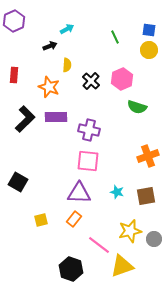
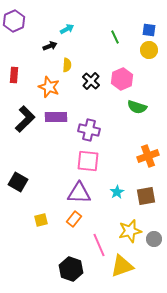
cyan star: rotated 24 degrees clockwise
pink line: rotated 30 degrees clockwise
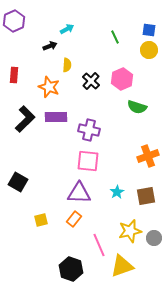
gray circle: moved 1 px up
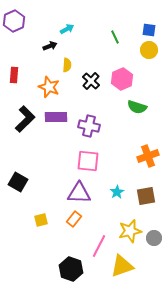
purple cross: moved 4 px up
pink line: moved 1 px down; rotated 50 degrees clockwise
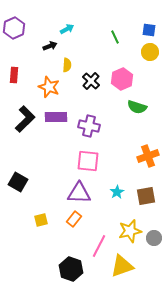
purple hexagon: moved 7 px down
yellow circle: moved 1 px right, 2 px down
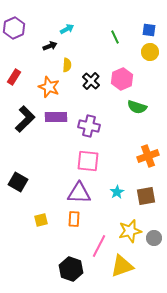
red rectangle: moved 2 px down; rotated 28 degrees clockwise
orange rectangle: rotated 35 degrees counterclockwise
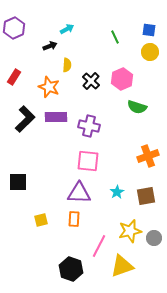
black square: rotated 30 degrees counterclockwise
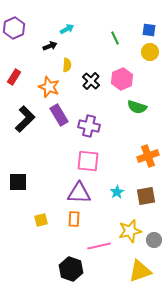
green line: moved 1 px down
purple rectangle: moved 3 px right, 2 px up; rotated 60 degrees clockwise
gray circle: moved 2 px down
pink line: rotated 50 degrees clockwise
yellow triangle: moved 18 px right, 5 px down
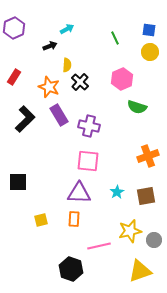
black cross: moved 11 px left, 1 px down
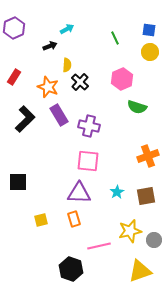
orange star: moved 1 px left
orange rectangle: rotated 21 degrees counterclockwise
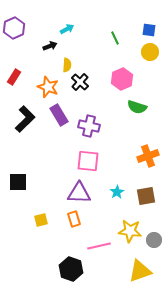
yellow star: rotated 20 degrees clockwise
